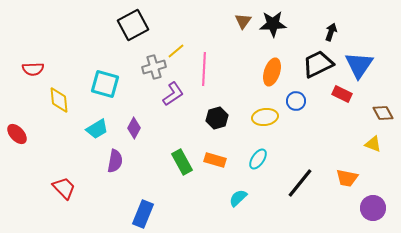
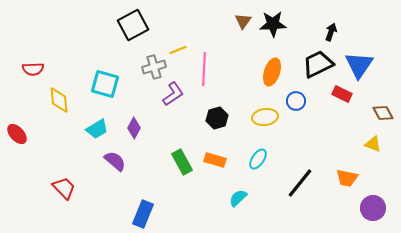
yellow line: moved 2 px right, 1 px up; rotated 18 degrees clockwise
purple semicircle: rotated 60 degrees counterclockwise
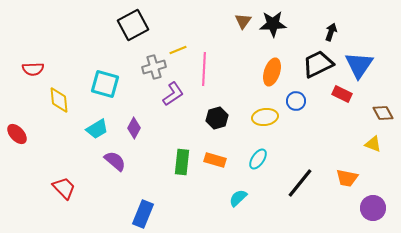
green rectangle: rotated 35 degrees clockwise
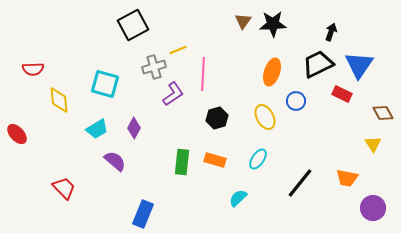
pink line: moved 1 px left, 5 px down
yellow ellipse: rotated 70 degrees clockwise
yellow triangle: rotated 36 degrees clockwise
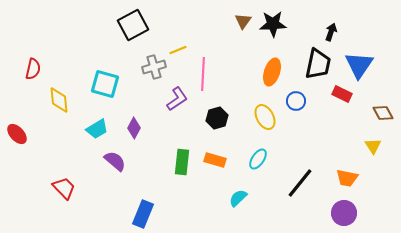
black trapezoid: rotated 128 degrees clockwise
red semicircle: rotated 75 degrees counterclockwise
purple L-shape: moved 4 px right, 5 px down
yellow triangle: moved 2 px down
purple circle: moved 29 px left, 5 px down
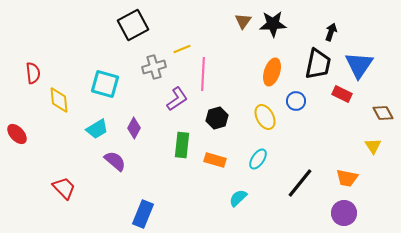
yellow line: moved 4 px right, 1 px up
red semicircle: moved 4 px down; rotated 20 degrees counterclockwise
green rectangle: moved 17 px up
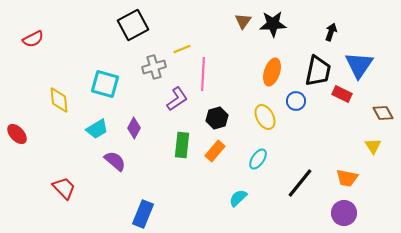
black trapezoid: moved 7 px down
red semicircle: moved 34 px up; rotated 70 degrees clockwise
orange rectangle: moved 9 px up; rotated 65 degrees counterclockwise
